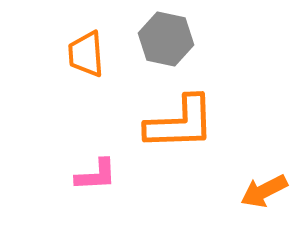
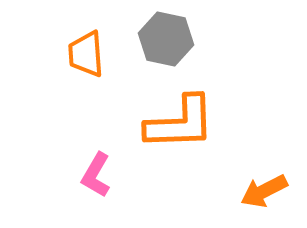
pink L-shape: rotated 123 degrees clockwise
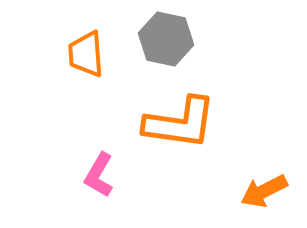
orange L-shape: rotated 10 degrees clockwise
pink L-shape: moved 3 px right
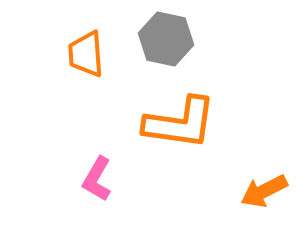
pink L-shape: moved 2 px left, 4 px down
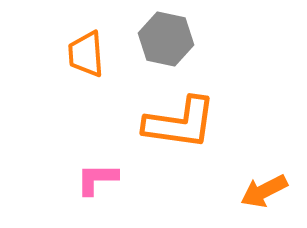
pink L-shape: rotated 60 degrees clockwise
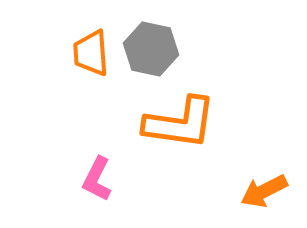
gray hexagon: moved 15 px left, 10 px down
orange trapezoid: moved 5 px right, 1 px up
pink L-shape: rotated 63 degrees counterclockwise
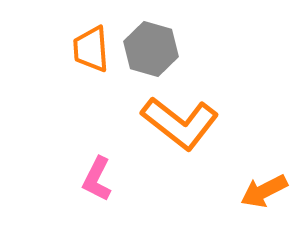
gray hexagon: rotated 4 degrees clockwise
orange trapezoid: moved 4 px up
orange L-shape: rotated 30 degrees clockwise
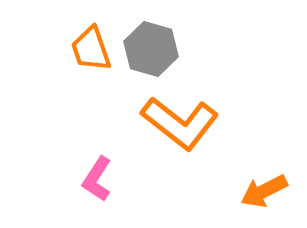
orange trapezoid: rotated 15 degrees counterclockwise
pink L-shape: rotated 6 degrees clockwise
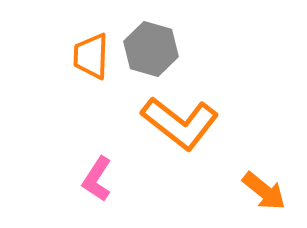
orange trapezoid: moved 7 px down; rotated 21 degrees clockwise
orange arrow: rotated 114 degrees counterclockwise
